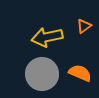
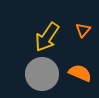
orange triangle: moved 1 px left, 4 px down; rotated 14 degrees counterclockwise
yellow arrow: rotated 44 degrees counterclockwise
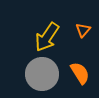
orange semicircle: rotated 35 degrees clockwise
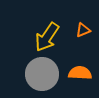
orange triangle: rotated 28 degrees clockwise
orange semicircle: rotated 55 degrees counterclockwise
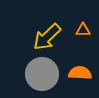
orange triangle: rotated 21 degrees clockwise
yellow arrow: rotated 12 degrees clockwise
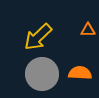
orange triangle: moved 5 px right
yellow arrow: moved 9 px left
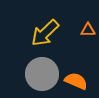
yellow arrow: moved 7 px right, 4 px up
orange semicircle: moved 4 px left, 8 px down; rotated 20 degrees clockwise
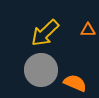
gray circle: moved 1 px left, 4 px up
orange semicircle: moved 1 px left, 2 px down
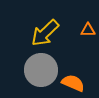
orange semicircle: moved 2 px left
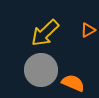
orange triangle: rotated 28 degrees counterclockwise
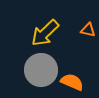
orange triangle: rotated 42 degrees clockwise
orange semicircle: moved 1 px left, 1 px up
